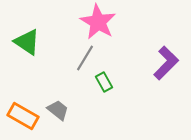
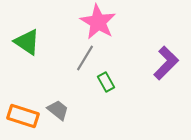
green rectangle: moved 2 px right
orange rectangle: rotated 12 degrees counterclockwise
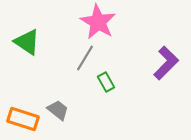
orange rectangle: moved 3 px down
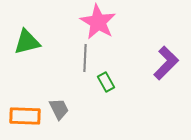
green triangle: rotated 48 degrees counterclockwise
gray line: rotated 28 degrees counterclockwise
gray trapezoid: moved 1 px right, 1 px up; rotated 25 degrees clockwise
orange rectangle: moved 2 px right, 3 px up; rotated 16 degrees counterclockwise
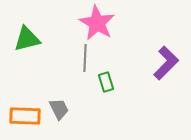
pink star: moved 1 px left, 1 px down
green triangle: moved 3 px up
green rectangle: rotated 12 degrees clockwise
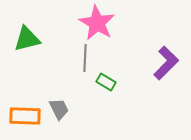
green rectangle: rotated 42 degrees counterclockwise
